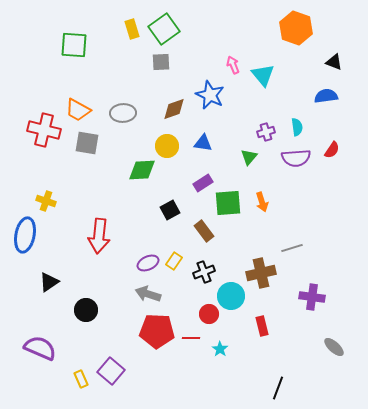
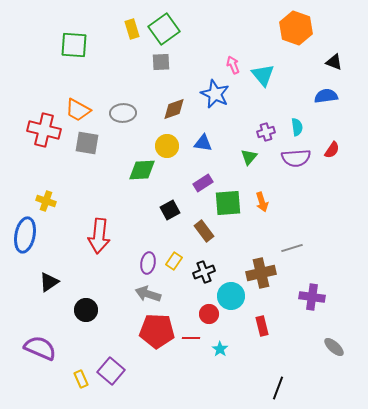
blue star at (210, 95): moved 5 px right, 1 px up
purple ellipse at (148, 263): rotated 55 degrees counterclockwise
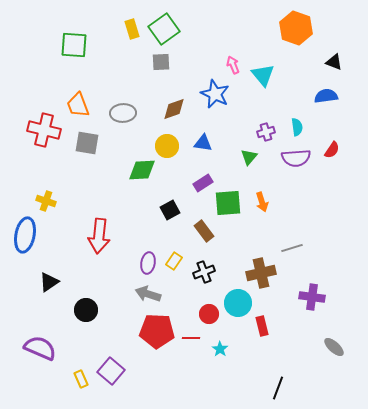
orange trapezoid at (78, 110): moved 5 px up; rotated 40 degrees clockwise
cyan circle at (231, 296): moved 7 px right, 7 px down
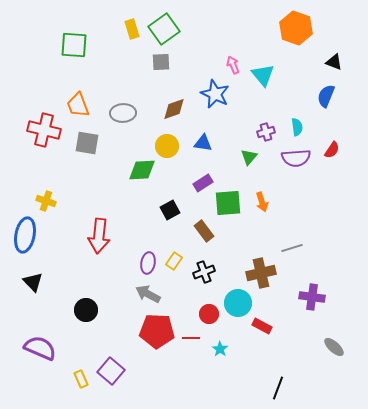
blue semicircle at (326, 96): rotated 60 degrees counterclockwise
black triangle at (49, 282): moved 16 px left; rotated 40 degrees counterclockwise
gray arrow at (148, 294): rotated 10 degrees clockwise
red rectangle at (262, 326): rotated 48 degrees counterclockwise
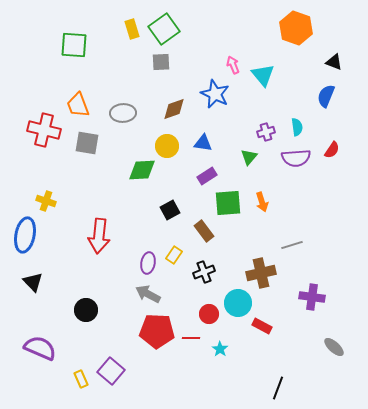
purple rectangle at (203, 183): moved 4 px right, 7 px up
gray line at (292, 248): moved 3 px up
yellow rectangle at (174, 261): moved 6 px up
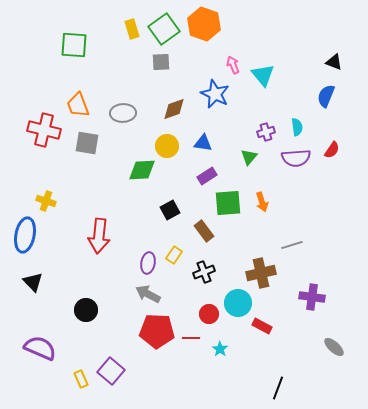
orange hexagon at (296, 28): moved 92 px left, 4 px up
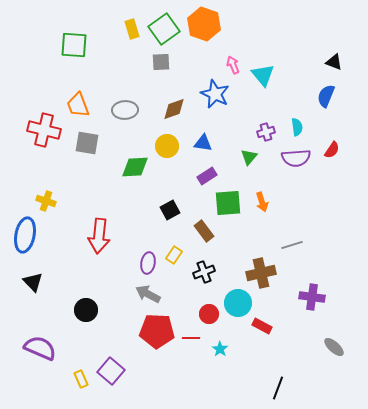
gray ellipse at (123, 113): moved 2 px right, 3 px up
green diamond at (142, 170): moved 7 px left, 3 px up
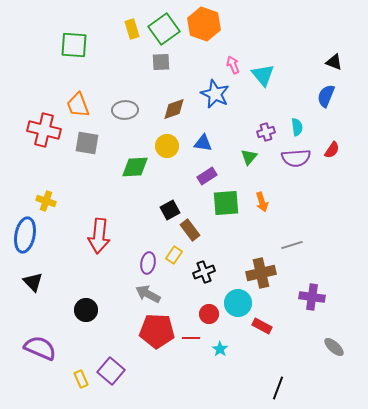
green square at (228, 203): moved 2 px left
brown rectangle at (204, 231): moved 14 px left, 1 px up
